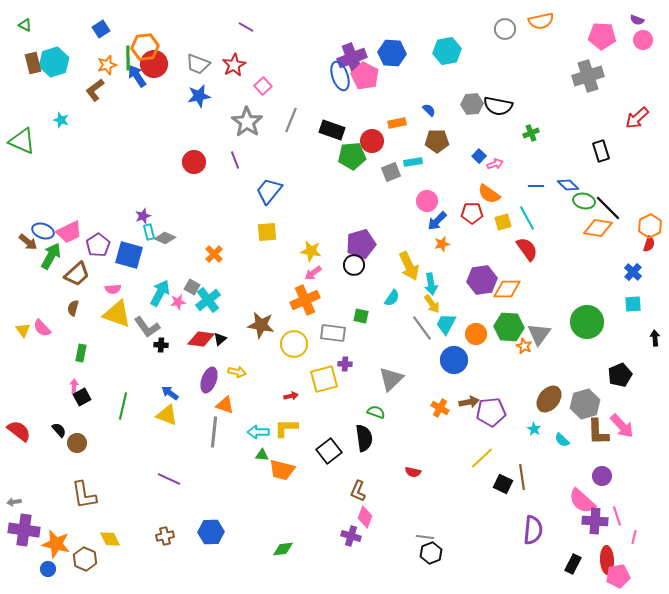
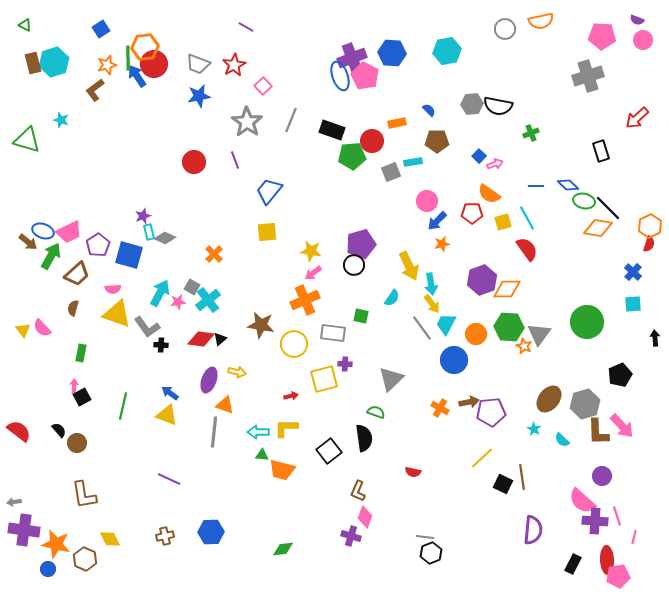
green triangle at (22, 141): moved 5 px right, 1 px up; rotated 8 degrees counterclockwise
purple hexagon at (482, 280): rotated 12 degrees counterclockwise
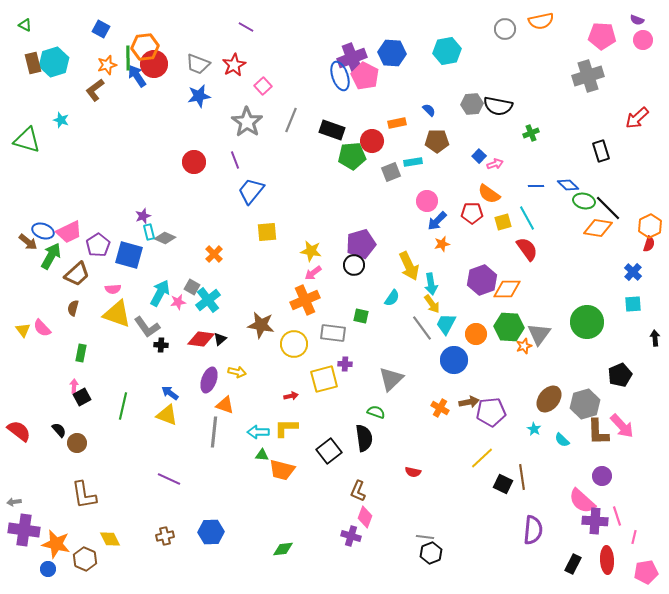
blue square at (101, 29): rotated 30 degrees counterclockwise
blue trapezoid at (269, 191): moved 18 px left
orange star at (524, 346): rotated 28 degrees clockwise
pink pentagon at (618, 576): moved 28 px right, 4 px up
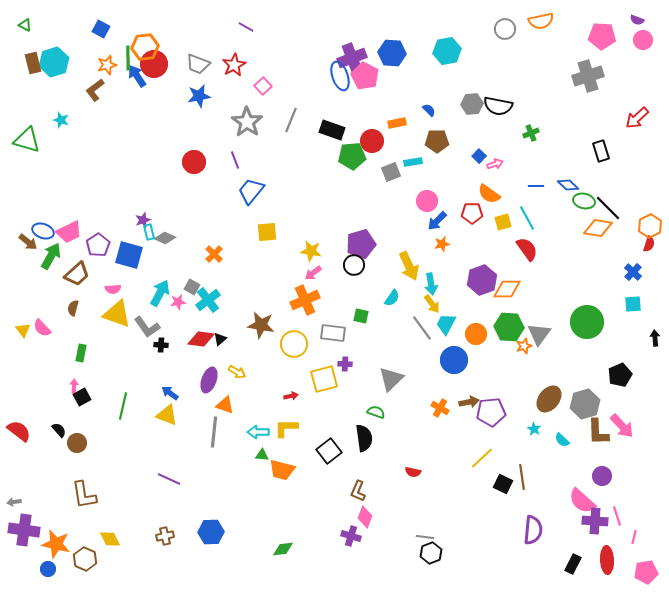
purple star at (143, 216): moved 4 px down
yellow arrow at (237, 372): rotated 18 degrees clockwise
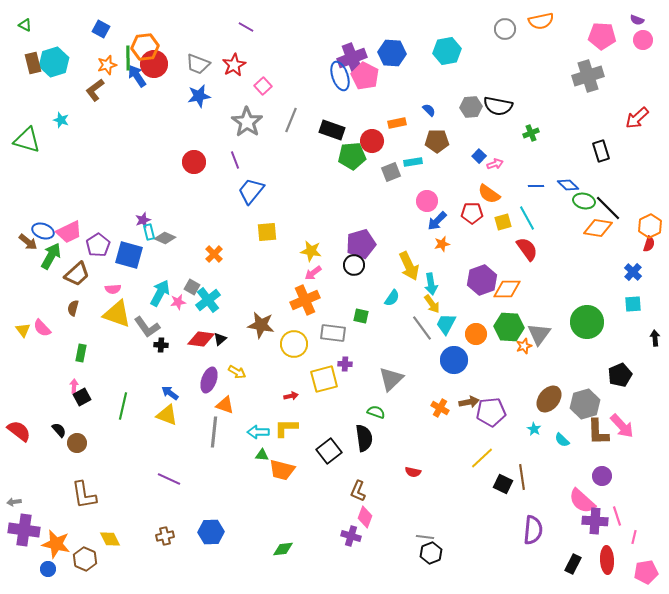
gray hexagon at (472, 104): moved 1 px left, 3 px down
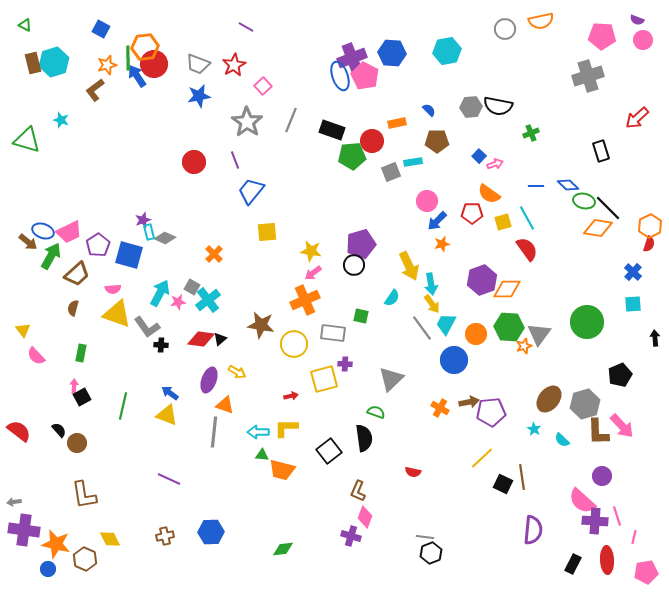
pink semicircle at (42, 328): moved 6 px left, 28 px down
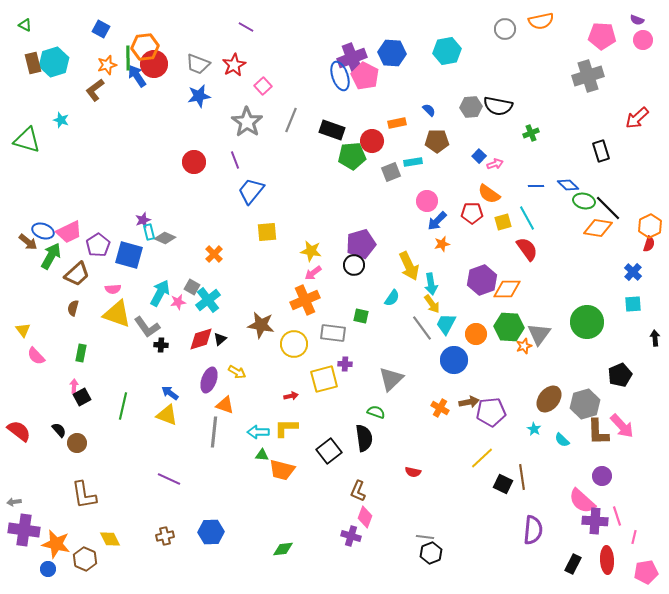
red diamond at (201, 339): rotated 24 degrees counterclockwise
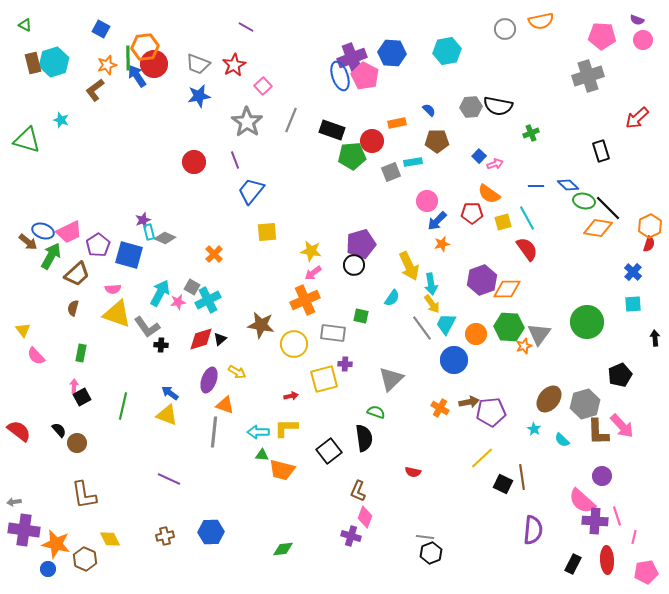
cyan cross at (208, 300): rotated 10 degrees clockwise
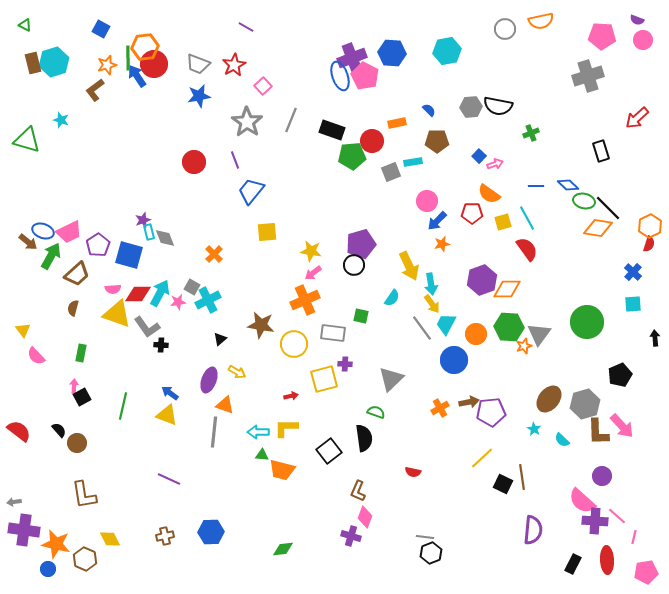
gray diamond at (165, 238): rotated 45 degrees clockwise
red diamond at (201, 339): moved 63 px left, 45 px up; rotated 16 degrees clockwise
orange cross at (440, 408): rotated 30 degrees clockwise
pink line at (617, 516): rotated 30 degrees counterclockwise
